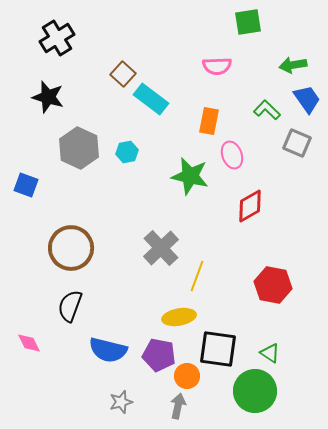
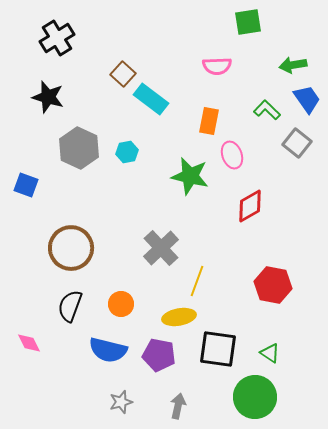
gray square: rotated 16 degrees clockwise
yellow line: moved 5 px down
orange circle: moved 66 px left, 72 px up
green circle: moved 6 px down
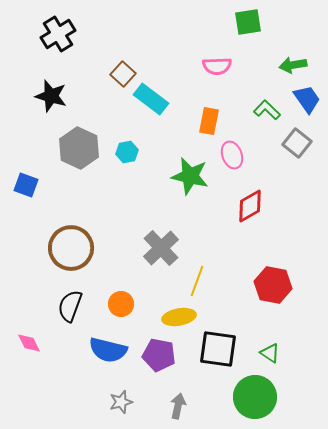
black cross: moved 1 px right, 4 px up
black star: moved 3 px right, 1 px up
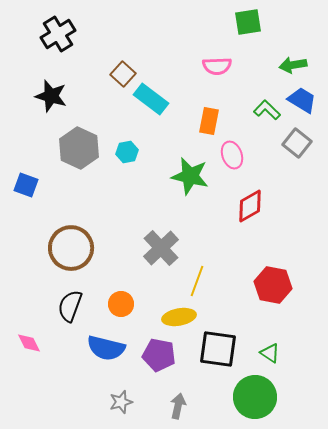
blue trapezoid: moved 5 px left, 1 px down; rotated 24 degrees counterclockwise
blue semicircle: moved 2 px left, 2 px up
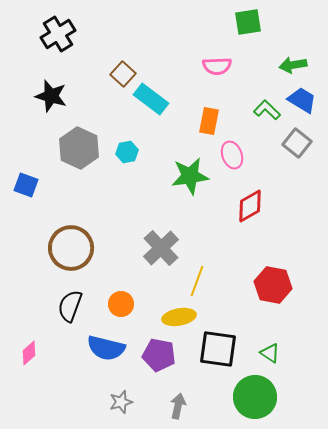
green star: rotated 21 degrees counterclockwise
pink diamond: moved 10 px down; rotated 75 degrees clockwise
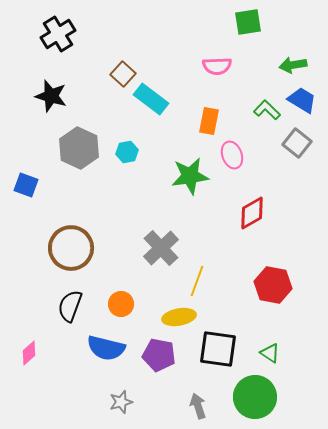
red diamond: moved 2 px right, 7 px down
gray arrow: moved 20 px right; rotated 30 degrees counterclockwise
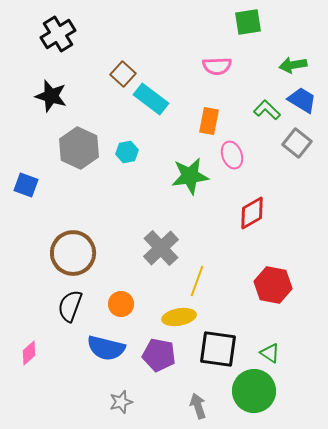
brown circle: moved 2 px right, 5 px down
green circle: moved 1 px left, 6 px up
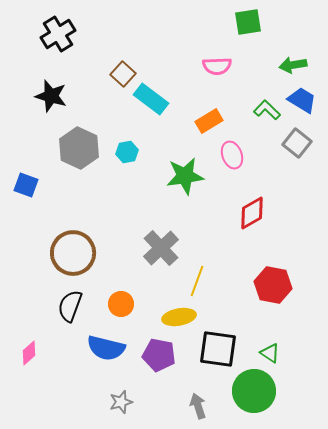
orange rectangle: rotated 48 degrees clockwise
green star: moved 5 px left
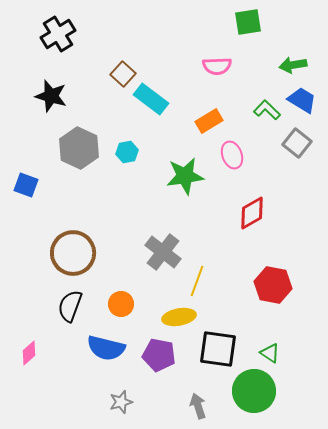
gray cross: moved 2 px right, 4 px down; rotated 9 degrees counterclockwise
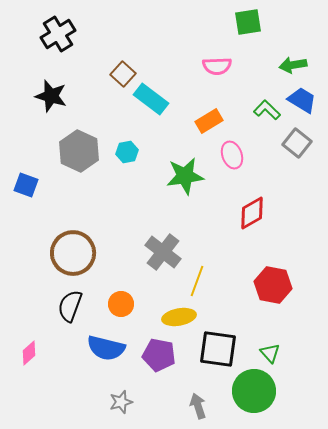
gray hexagon: moved 3 px down
green triangle: rotated 15 degrees clockwise
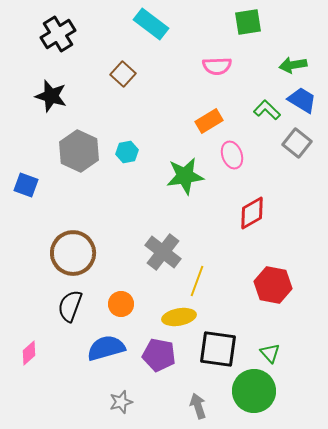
cyan rectangle: moved 75 px up
blue semicircle: rotated 150 degrees clockwise
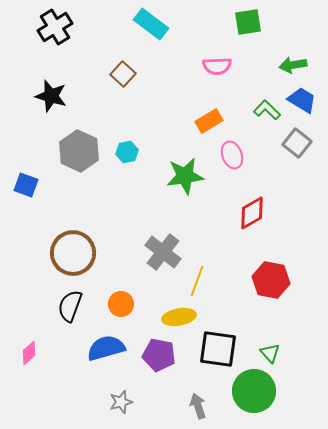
black cross: moved 3 px left, 7 px up
red hexagon: moved 2 px left, 5 px up
